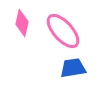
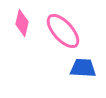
blue trapezoid: moved 10 px right; rotated 12 degrees clockwise
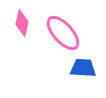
pink ellipse: moved 2 px down
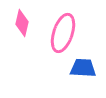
pink ellipse: rotated 60 degrees clockwise
